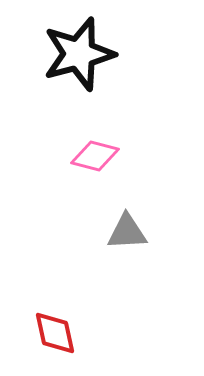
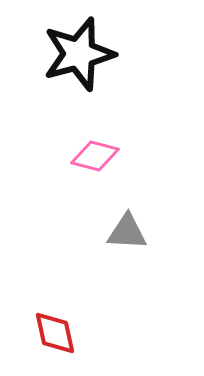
gray triangle: rotated 6 degrees clockwise
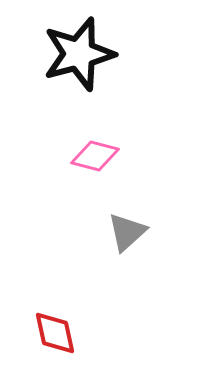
gray triangle: rotated 45 degrees counterclockwise
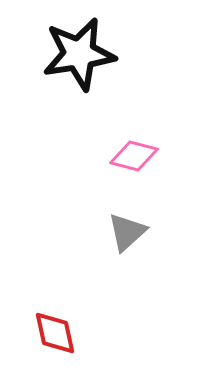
black star: rotated 6 degrees clockwise
pink diamond: moved 39 px right
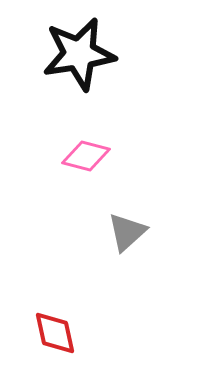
pink diamond: moved 48 px left
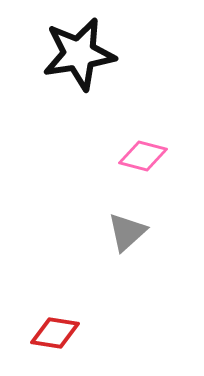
pink diamond: moved 57 px right
red diamond: rotated 69 degrees counterclockwise
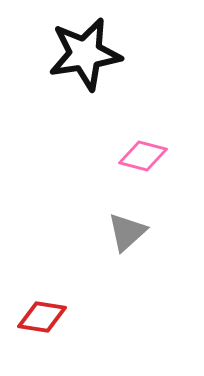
black star: moved 6 px right
red diamond: moved 13 px left, 16 px up
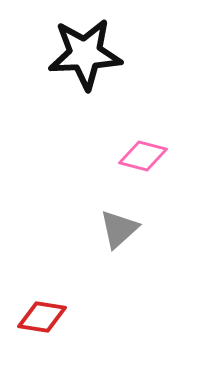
black star: rotated 6 degrees clockwise
gray triangle: moved 8 px left, 3 px up
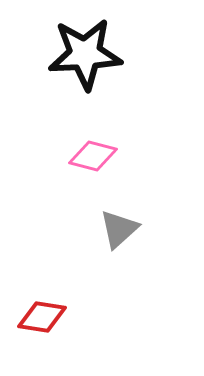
pink diamond: moved 50 px left
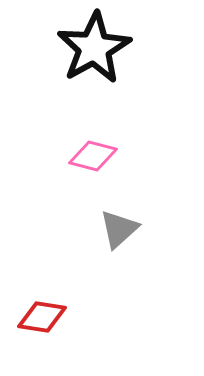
black star: moved 9 px right, 6 px up; rotated 26 degrees counterclockwise
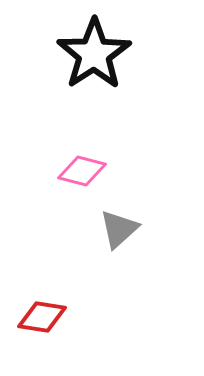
black star: moved 6 px down; rotated 4 degrees counterclockwise
pink diamond: moved 11 px left, 15 px down
